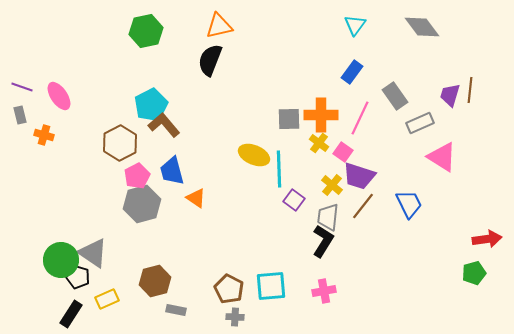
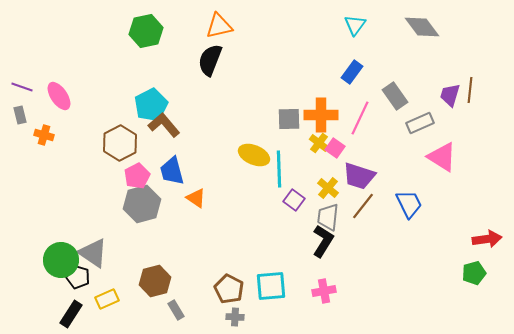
pink square at (343, 152): moved 8 px left, 4 px up
yellow cross at (332, 185): moved 4 px left, 3 px down
gray rectangle at (176, 310): rotated 48 degrees clockwise
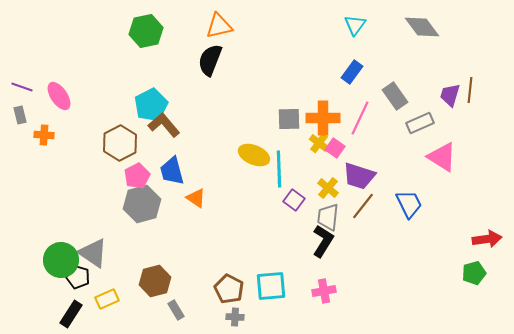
orange cross at (321, 115): moved 2 px right, 3 px down
orange cross at (44, 135): rotated 12 degrees counterclockwise
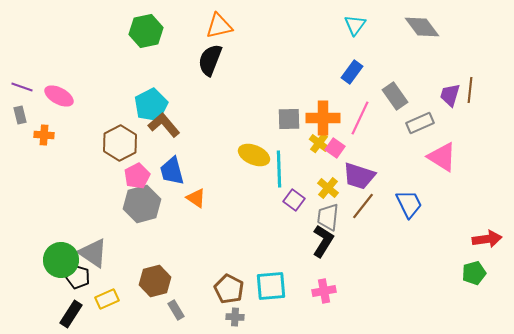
pink ellipse at (59, 96): rotated 28 degrees counterclockwise
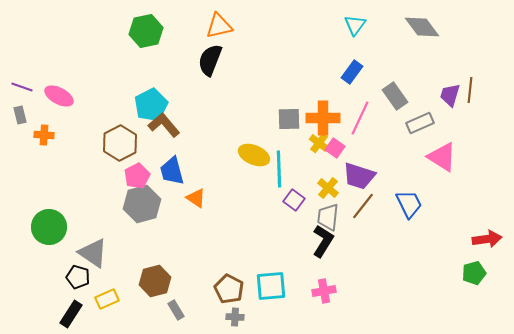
green circle at (61, 260): moved 12 px left, 33 px up
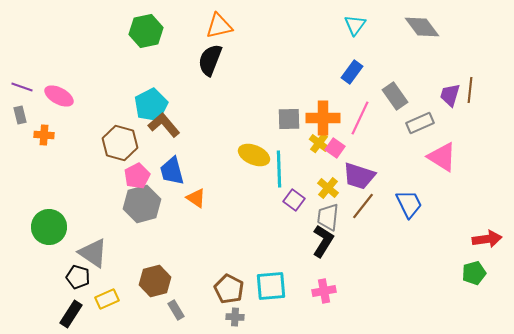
brown hexagon at (120, 143): rotated 16 degrees counterclockwise
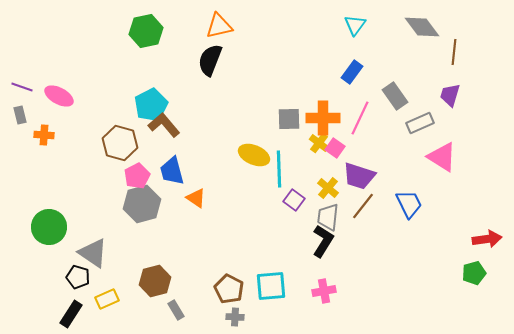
brown line at (470, 90): moved 16 px left, 38 px up
